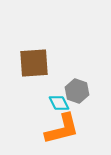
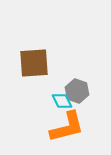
cyan diamond: moved 3 px right, 2 px up
orange L-shape: moved 5 px right, 2 px up
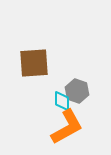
cyan diamond: rotated 25 degrees clockwise
orange L-shape: rotated 15 degrees counterclockwise
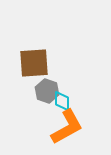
gray hexagon: moved 30 px left
